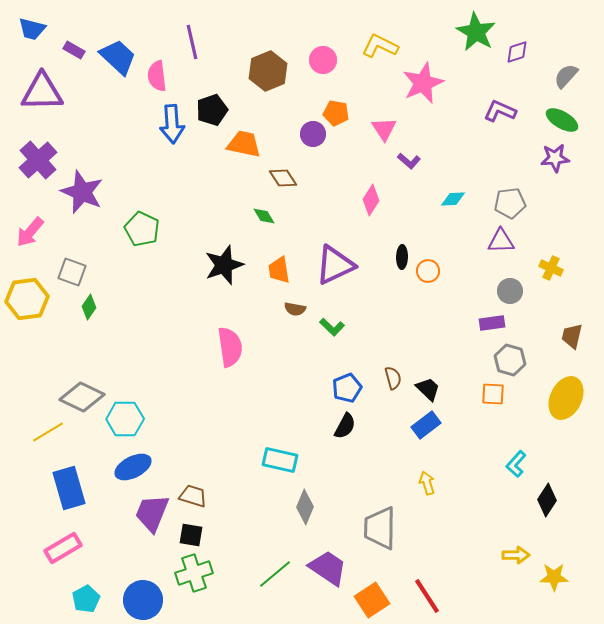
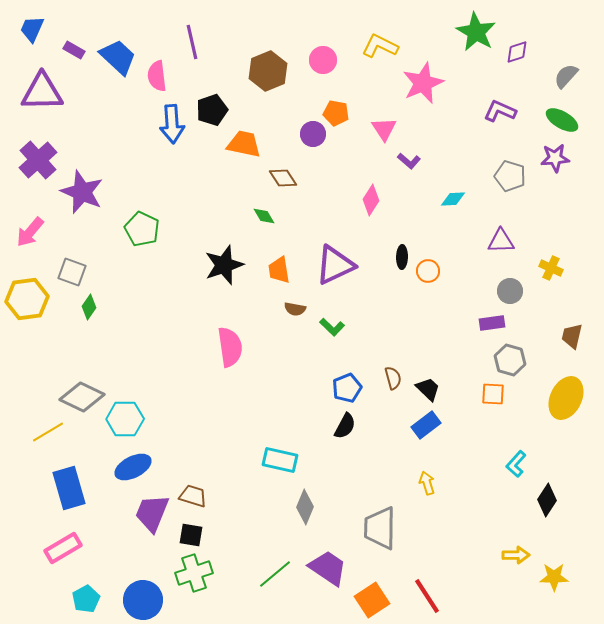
blue trapezoid at (32, 29): rotated 100 degrees clockwise
gray pentagon at (510, 203): moved 27 px up; rotated 24 degrees clockwise
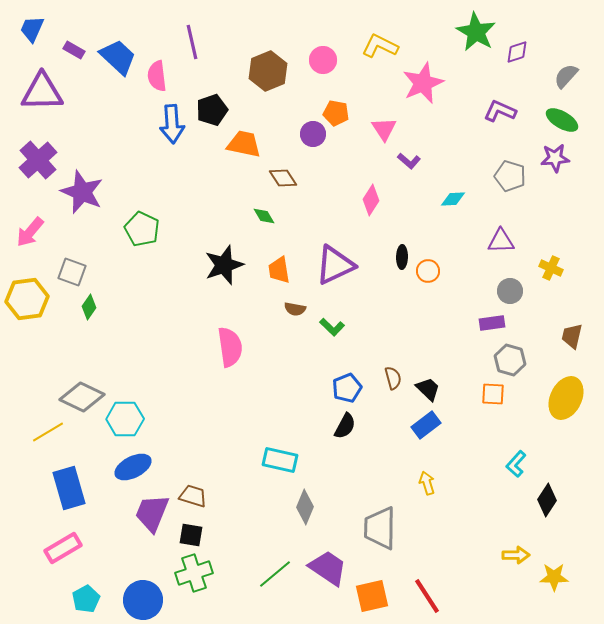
orange square at (372, 600): moved 4 px up; rotated 20 degrees clockwise
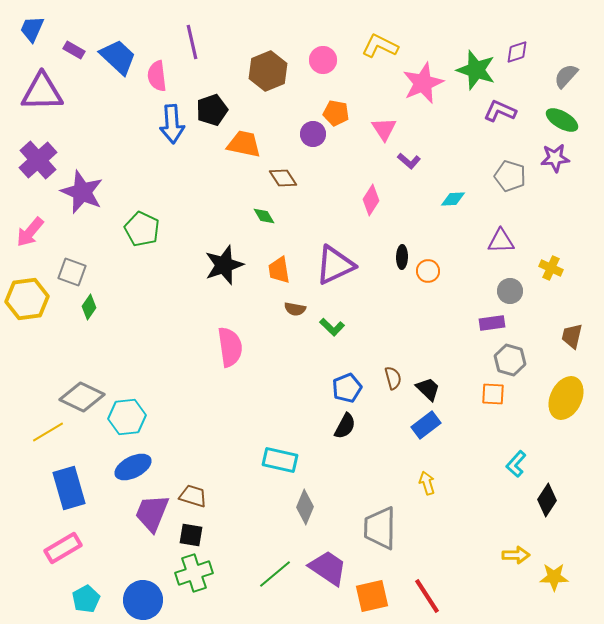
green star at (476, 32): moved 38 px down; rotated 12 degrees counterclockwise
cyan hexagon at (125, 419): moved 2 px right, 2 px up; rotated 6 degrees counterclockwise
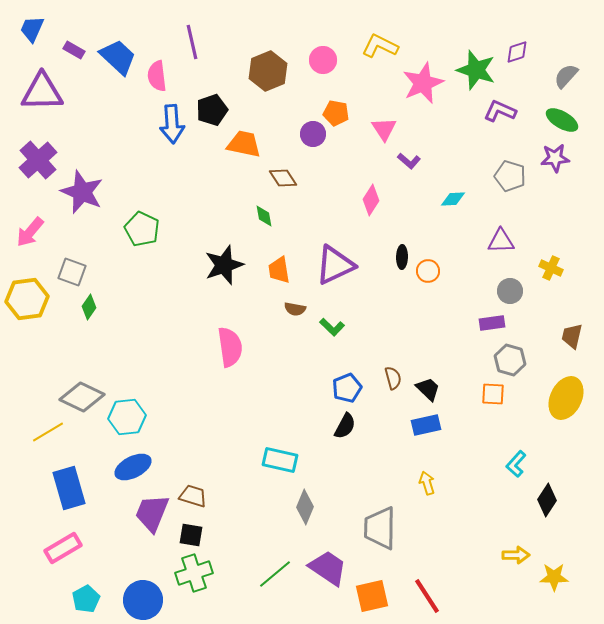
green diamond at (264, 216): rotated 20 degrees clockwise
blue rectangle at (426, 425): rotated 24 degrees clockwise
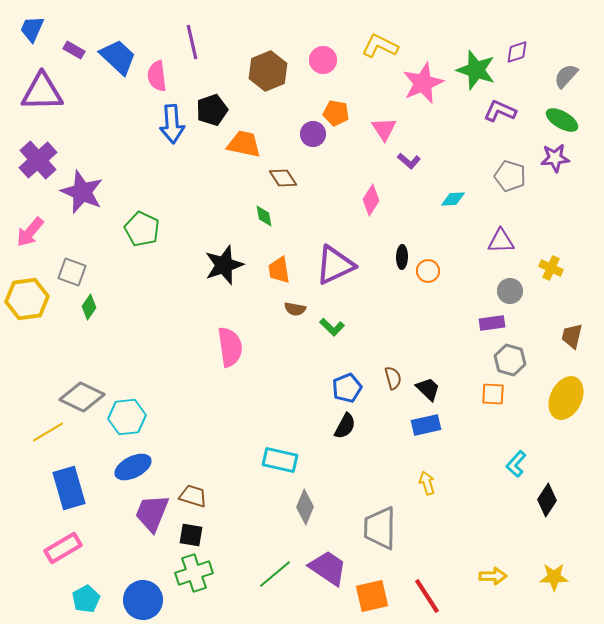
yellow arrow at (516, 555): moved 23 px left, 21 px down
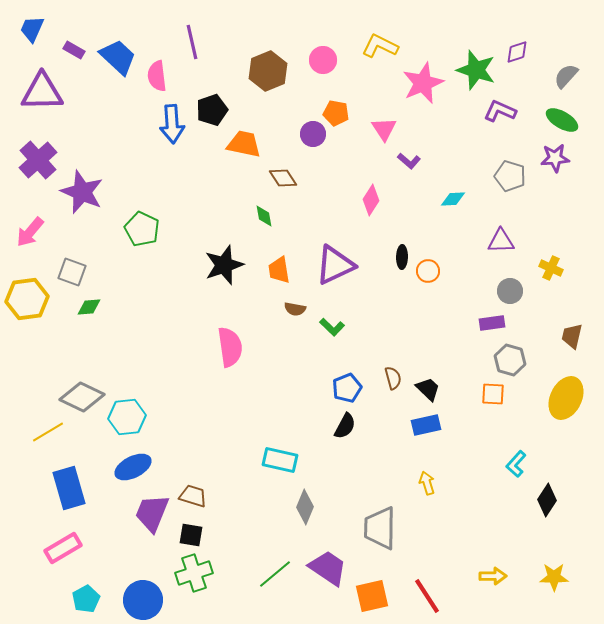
green diamond at (89, 307): rotated 50 degrees clockwise
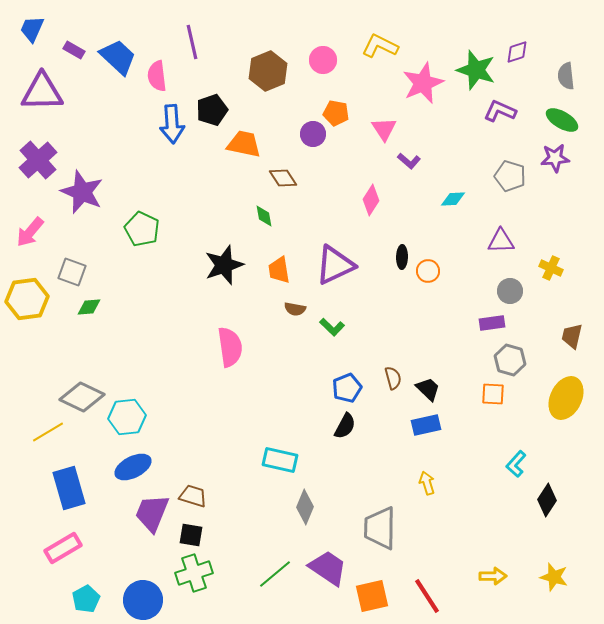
gray semicircle at (566, 76): rotated 48 degrees counterclockwise
yellow star at (554, 577): rotated 16 degrees clockwise
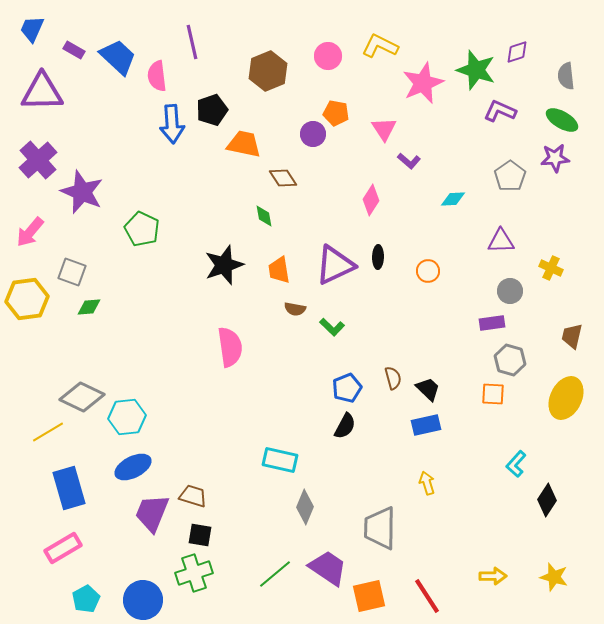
pink circle at (323, 60): moved 5 px right, 4 px up
gray pentagon at (510, 176): rotated 20 degrees clockwise
black ellipse at (402, 257): moved 24 px left
black square at (191, 535): moved 9 px right
orange square at (372, 596): moved 3 px left
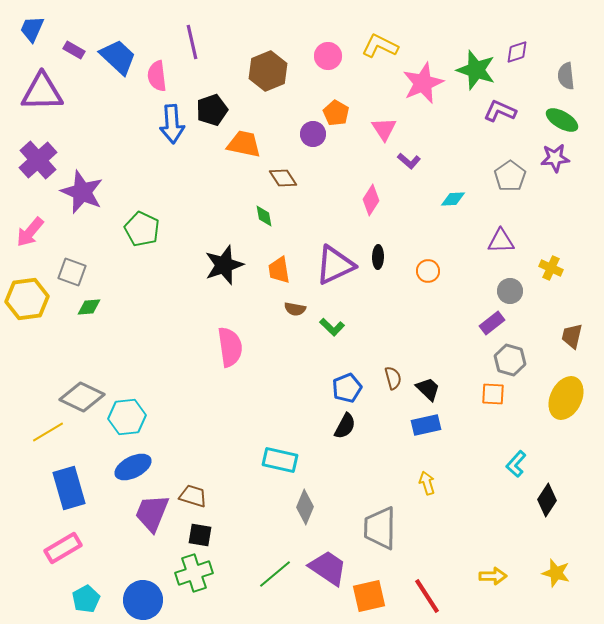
orange pentagon at (336, 113): rotated 20 degrees clockwise
purple rectangle at (492, 323): rotated 30 degrees counterclockwise
yellow star at (554, 577): moved 2 px right, 4 px up
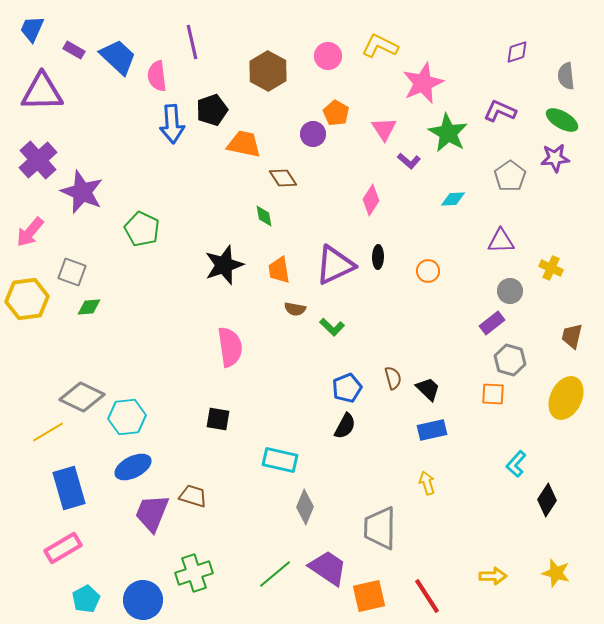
green star at (476, 70): moved 28 px left, 63 px down; rotated 12 degrees clockwise
brown hexagon at (268, 71): rotated 9 degrees counterclockwise
blue rectangle at (426, 425): moved 6 px right, 5 px down
black square at (200, 535): moved 18 px right, 116 px up
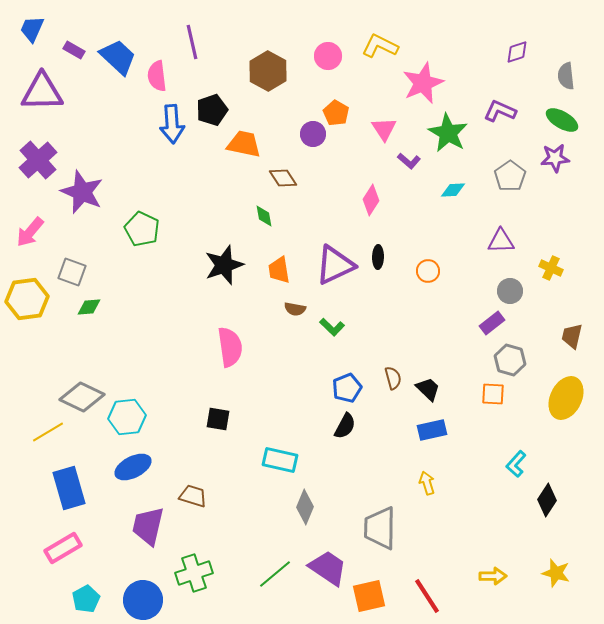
cyan diamond at (453, 199): moved 9 px up
purple trapezoid at (152, 513): moved 4 px left, 13 px down; rotated 9 degrees counterclockwise
